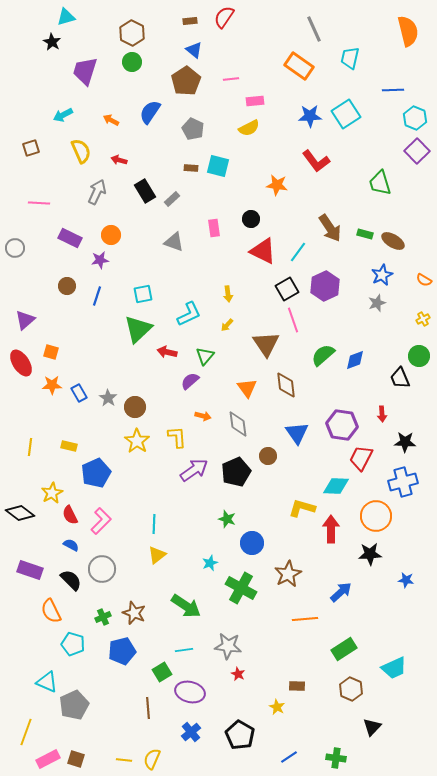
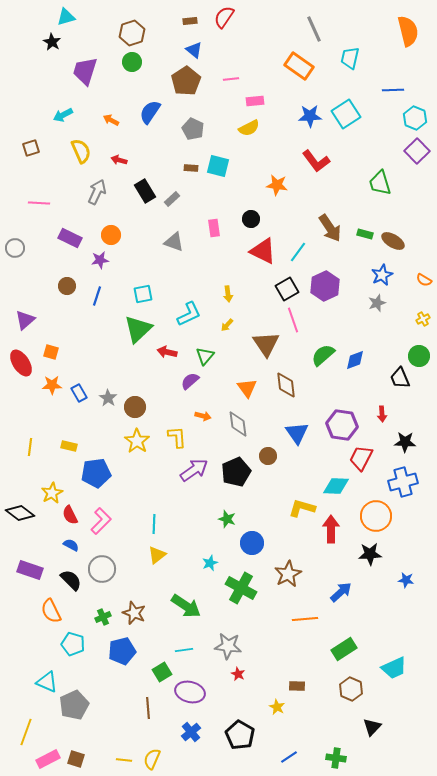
brown hexagon at (132, 33): rotated 15 degrees clockwise
blue pentagon at (96, 473): rotated 16 degrees clockwise
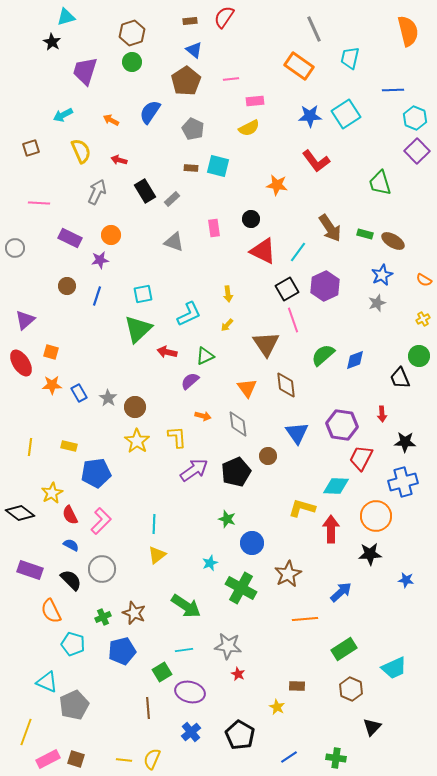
green triangle at (205, 356): rotated 24 degrees clockwise
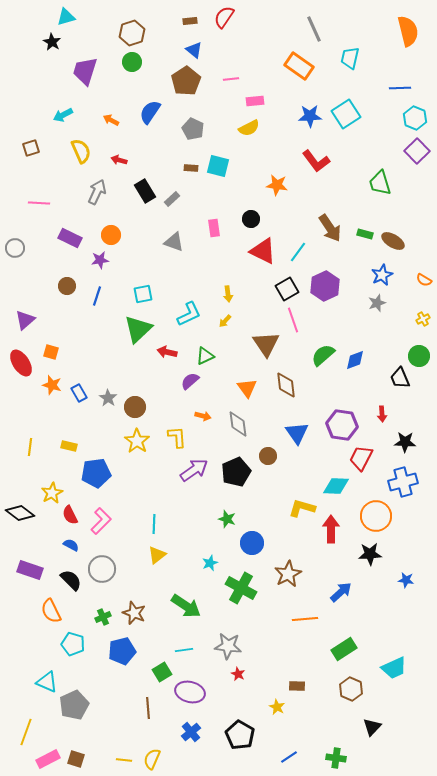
blue line at (393, 90): moved 7 px right, 2 px up
yellow arrow at (227, 325): moved 2 px left, 4 px up
orange star at (52, 385): rotated 18 degrees clockwise
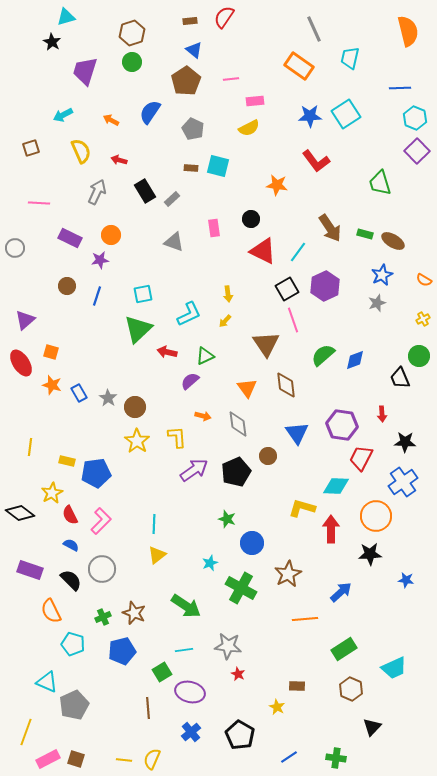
yellow rectangle at (69, 446): moved 2 px left, 15 px down
blue cross at (403, 482): rotated 20 degrees counterclockwise
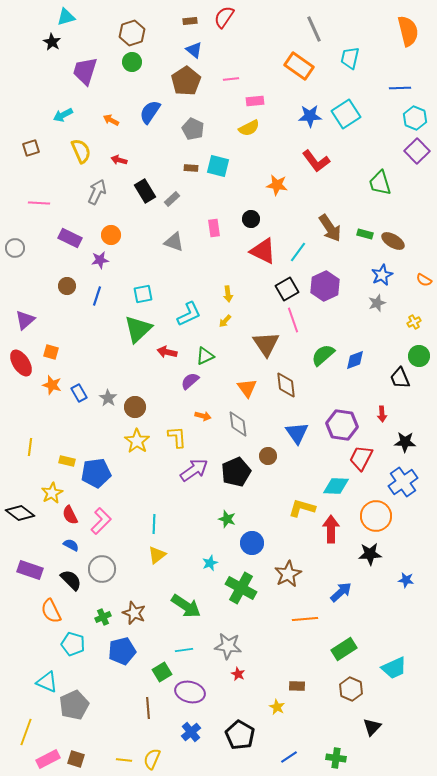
yellow cross at (423, 319): moved 9 px left, 3 px down
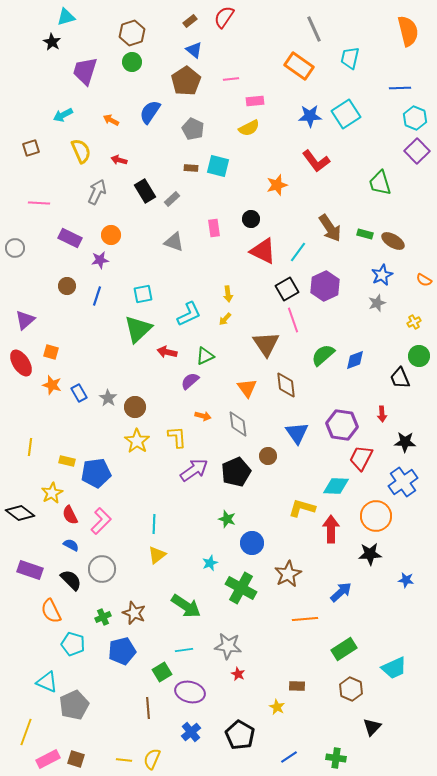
brown rectangle at (190, 21): rotated 32 degrees counterclockwise
orange star at (277, 185): rotated 25 degrees counterclockwise
yellow arrow at (225, 321): moved 2 px up
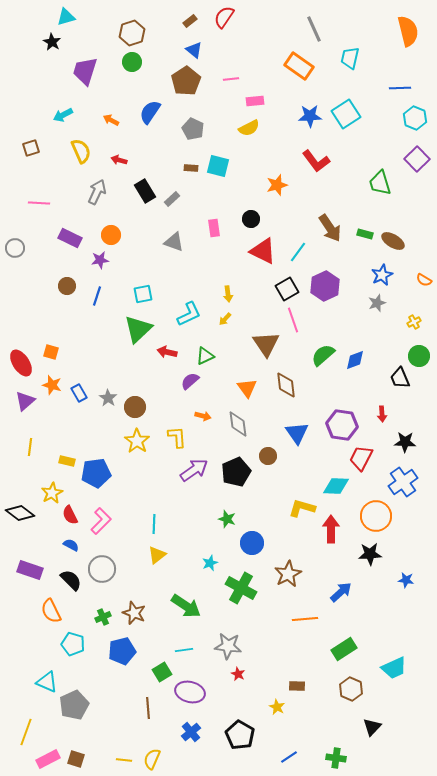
purple square at (417, 151): moved 8 px down
purple triangle at (25, 320): moved 81 px down
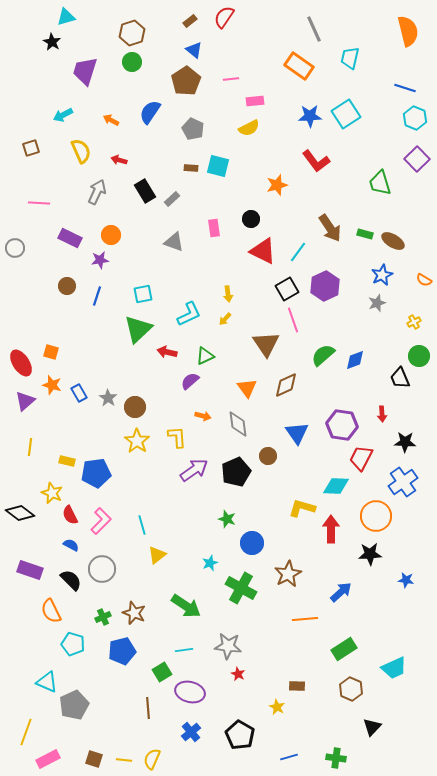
blue line at (400, 88): moved 5 px right; rotated 20 degrees clockwise
brown diamond at (286, 385): rotated 72 degrees clockwise
yellow star at (52, 493): rotated 20 degrees counterclockwise
cyan line at (154, 524): moved 12 px left, 1 px down; rotated 18 degrees counterclockwise
blue line at (289, 757): rotated 18 degrees clockwise
brown square at (76, 759): moved 18 px right
